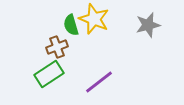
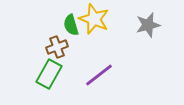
green rectangle: rotated 28 degrees counterclockwise
purple line: moved 7 px up
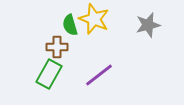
green semicircle: moved 1 px left
brown cross: rotated 20 degrees clockwise
